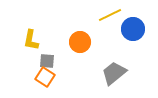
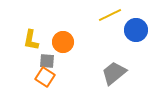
blue circle: moved 3 px right, 1 px down
orange circle: moved 17 px left
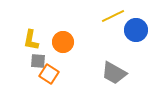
yellow line: moved 3 px right, 1 px down
gray square: moved 9 px left
gray trapezoid: rotated 112 degrees counterclockwise
orange square: moved 4 px right, 3 px up
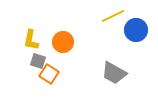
gray square: rotated 14 degrees clockwise
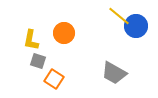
yellow line: moved 6 px right; rotated 65 degrees clockwise
blue circle: moved 4 px up
orange circle: moved 1 px right, 9 px up
orange square: moved 5 px right, 5 px down
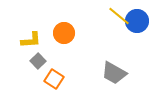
blue circle: moved 1 px right, 5 px up
yellow L-shape: rotated 105 degrees counterclockwise
gray square: rotated 28 degrees clockwise
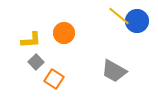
gray square: moved 2 px left, 1 px down
gray trapezoid: moved 2 px up
